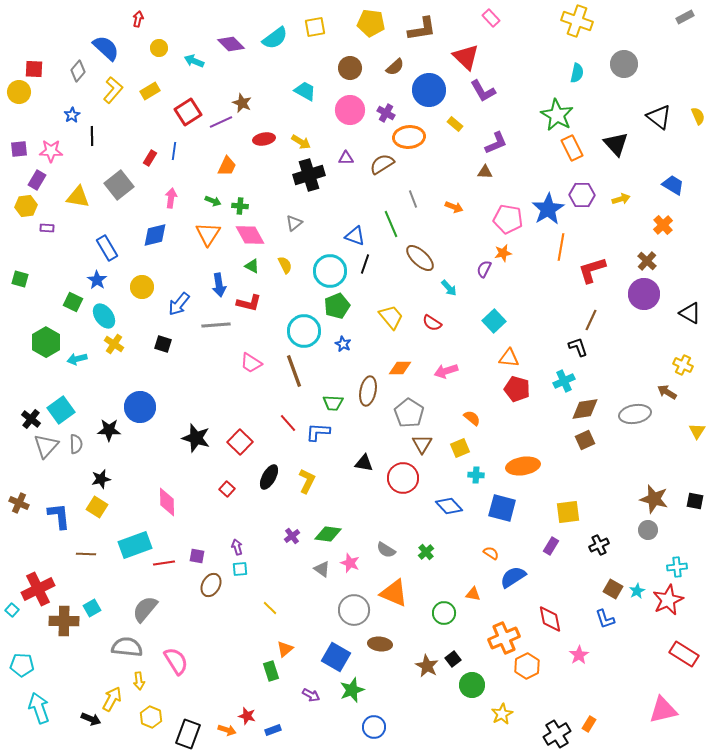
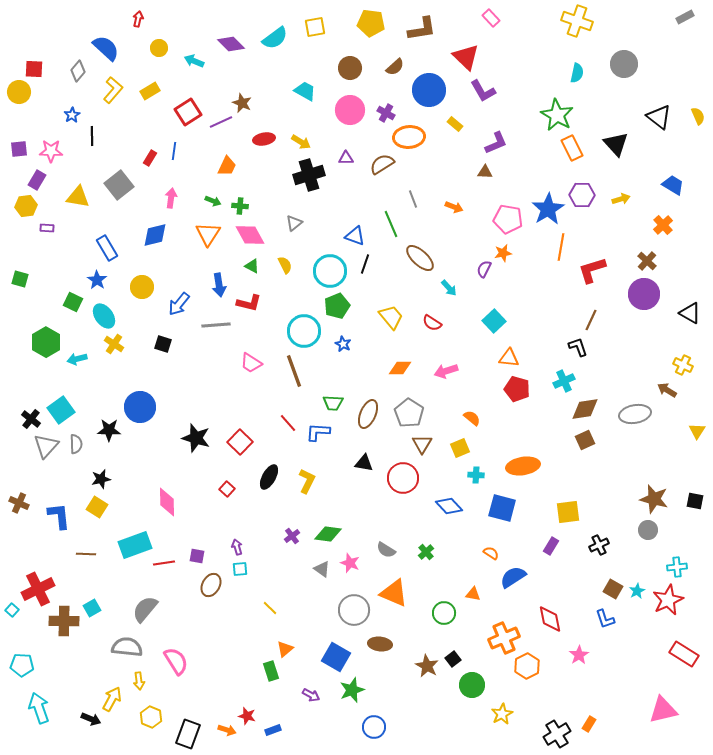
brown ellipse at (368, 391): moved 23 px down; rotated 12 degrees clockwise
brown arrow at (667, 392): moved 2 px up
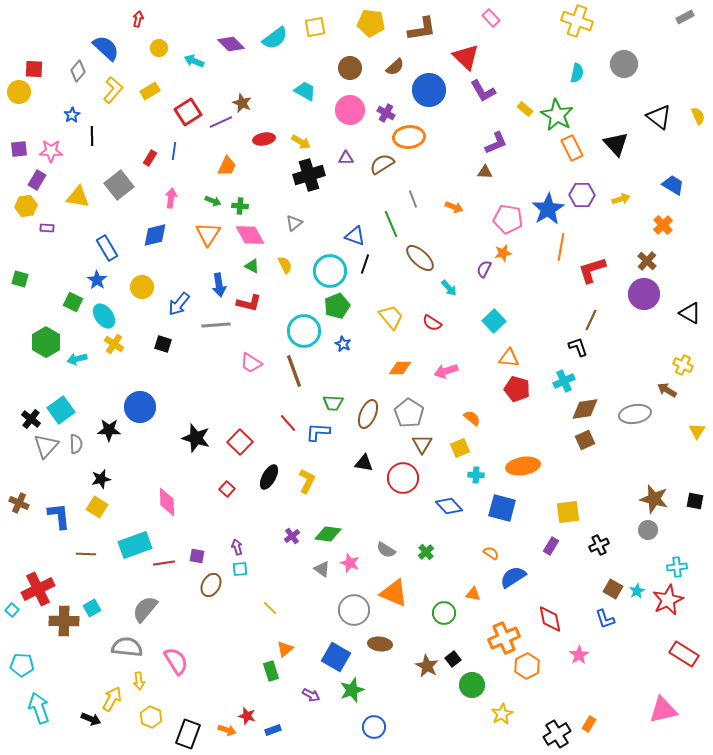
yellow rectangle at (455, 124): moved 70 px right, 15 px up
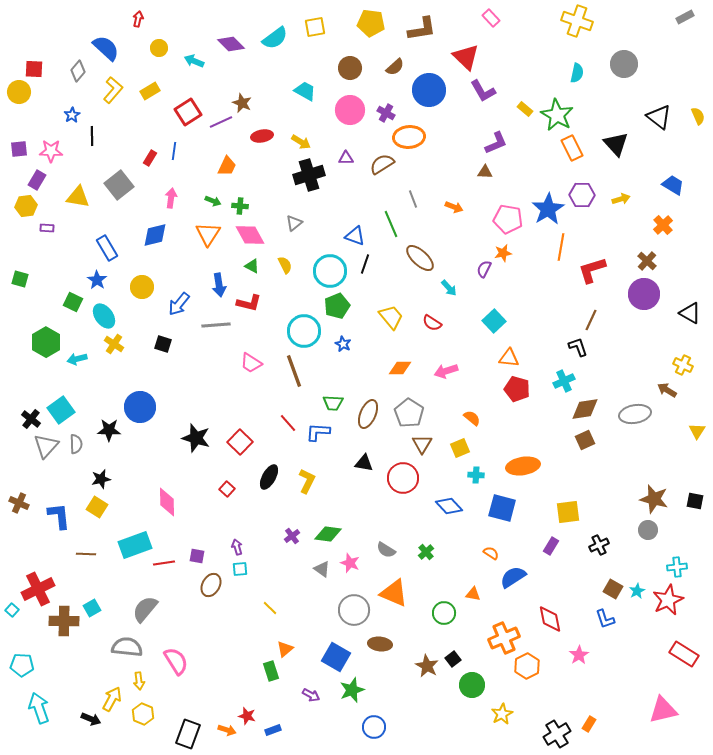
red ellipse at (264, 139): moved 2 px left, 3 px up
yellow hexagon at (151, 717): moved 8 px left, 3 px up
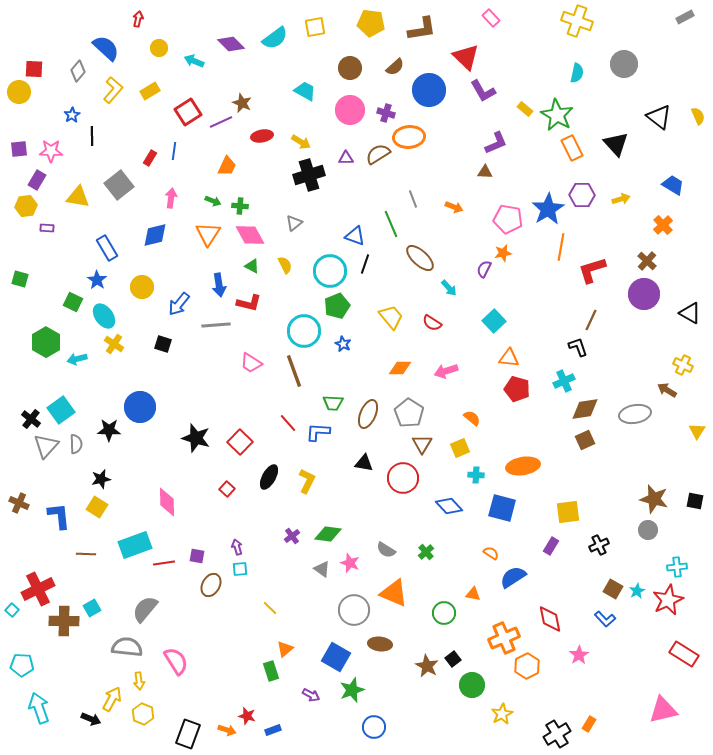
purple cross at (386, 113): rotated 12 degrees counterclockwise
brown semicircle at (382, 164): moved 4 px left, 10 px up
blue L-shape at (605, 619): rotated 25 degrees counterclockwise
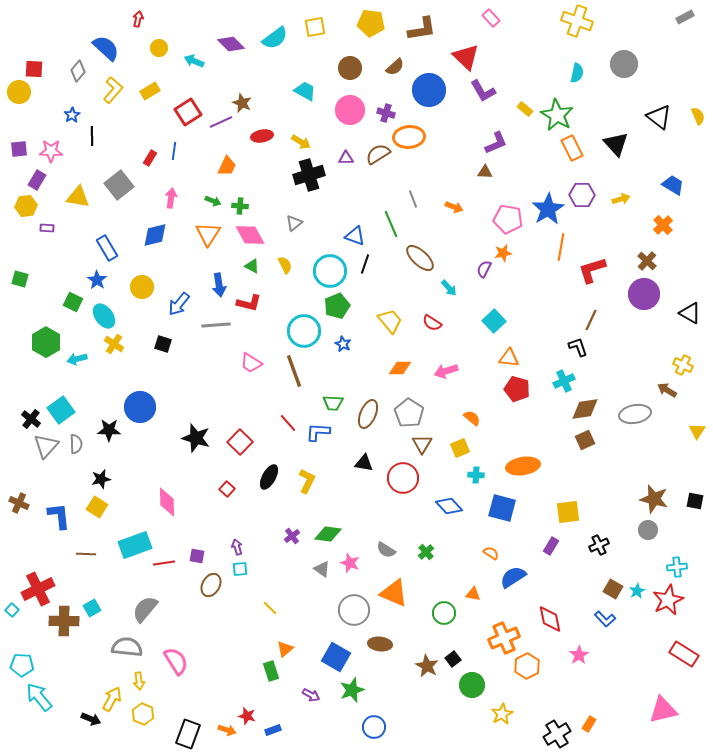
yellow trapezoid at (391, 317): moved 1 px left, 4 px down
cyan arrow at (39, 708): moved 11 px up; rotated 20 degrees counterclockwise
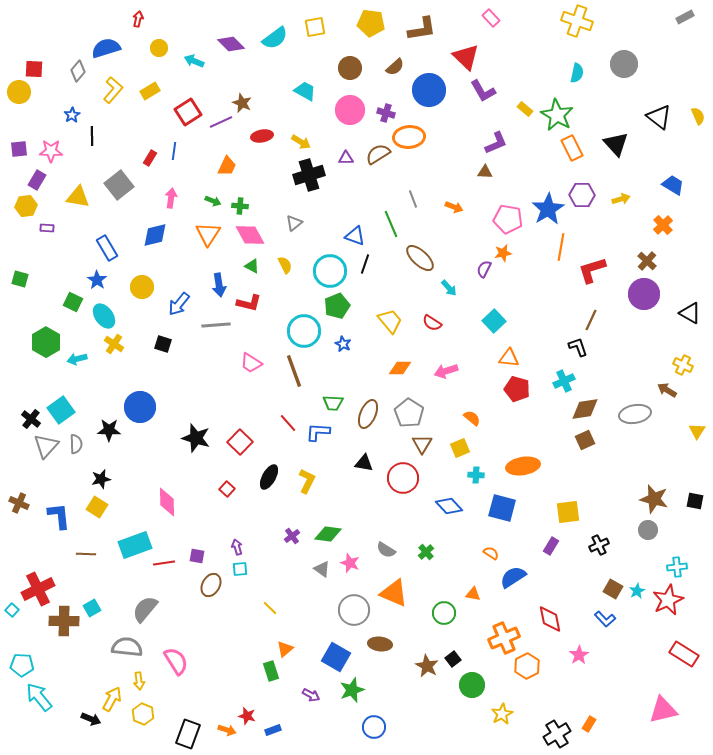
blue semicircle at (106, 48): rotated 60 degrees counterclockwise
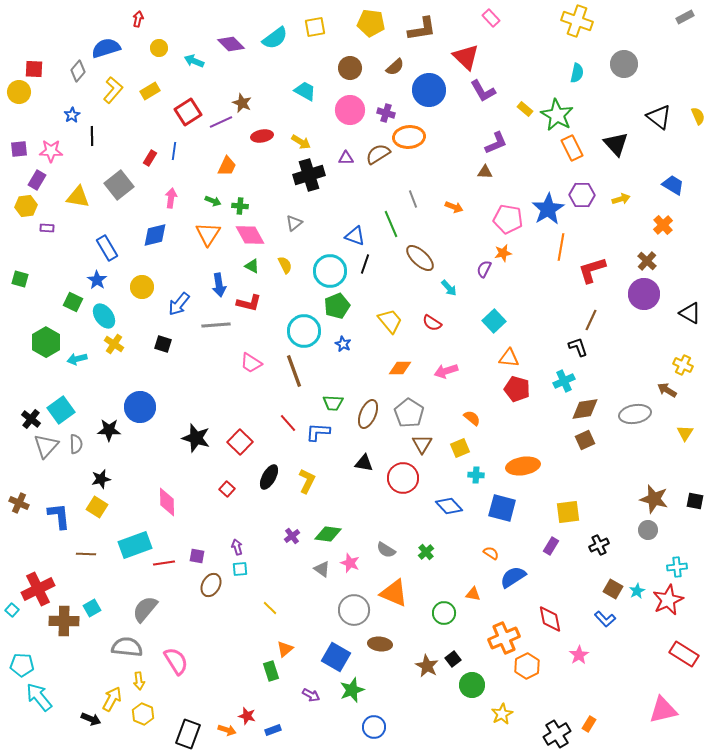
yellow triangle at (697, 431): moved 12 px left, 2 px down
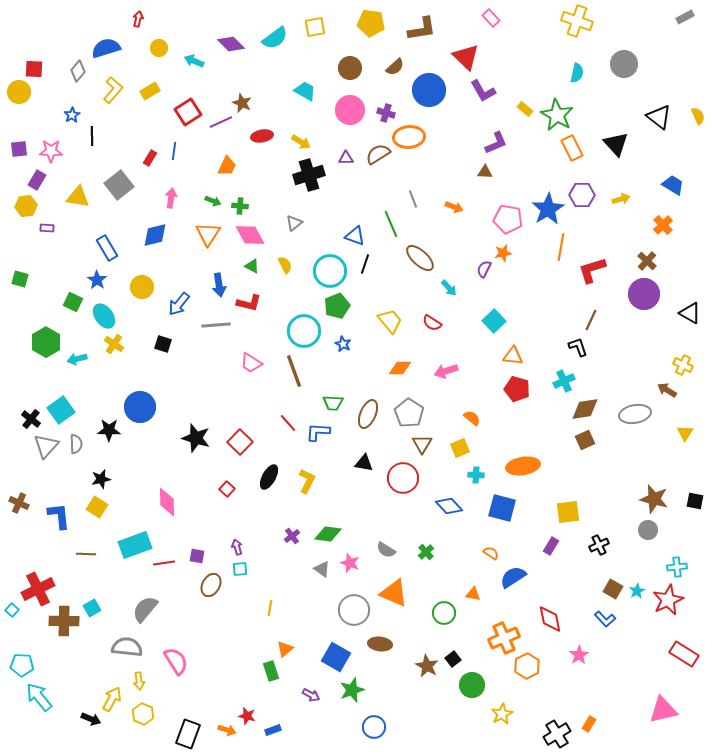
orange triangle at (509, 358): moved 4 px right, 2 px up
yellow line at (270, 608): rotated 56 degrees clockwise
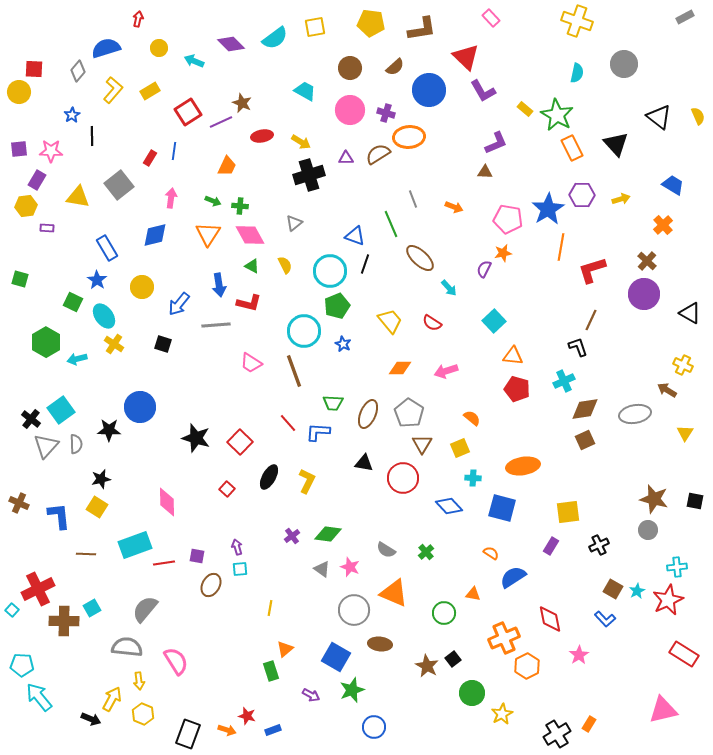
cyan cross at (476, 475): moved 3 px left, 3 px down
pink star at (350, 563): moved 4 px down
green circle at (472, 685): moved 8 px down
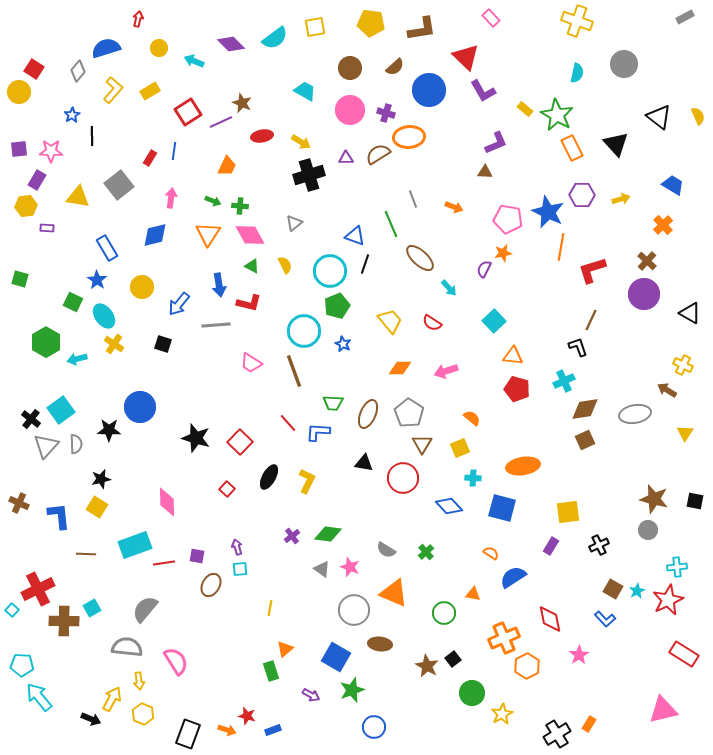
red square at (34, 69): rotated 30 degrees clockwise
blue star at (548, 209): moved 3 px down; rotated 16 degrees counterclockwise
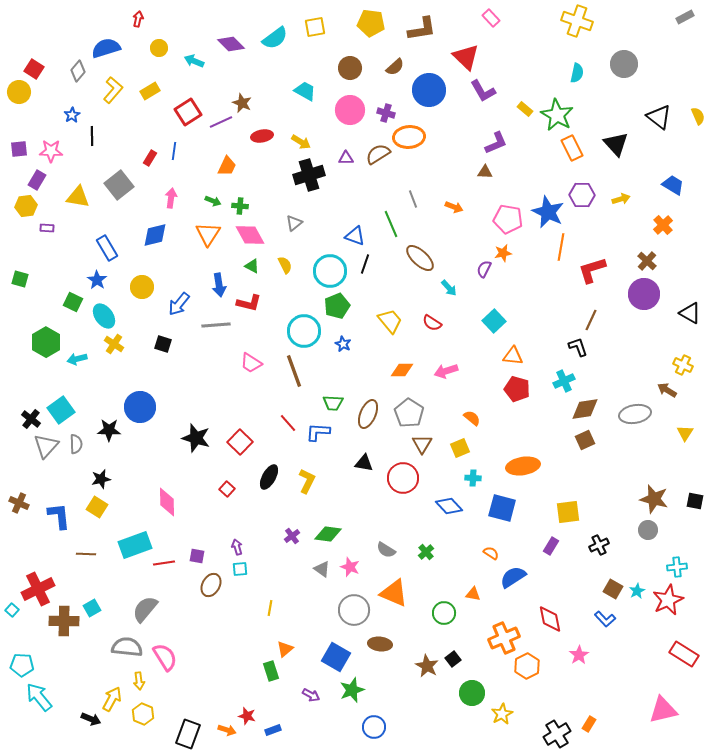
orange diamond at (400, 368): moved 2 px right, 2 px down
pink semicircle at (176, 661): moved 11 px left, 4 px up
